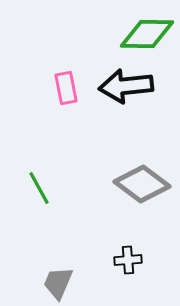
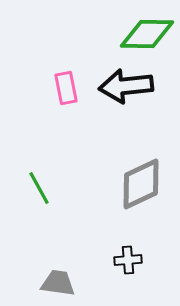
gray diamond: moved 1 px left; rotated 62 degrees counterclockwise
gray trapezoid: rotated 75 degrees clockwise
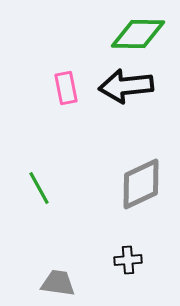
green diamond: moved 9 px left
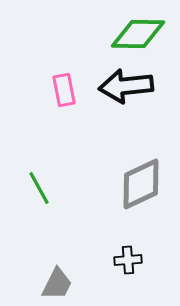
pink rectangle: moved 2 px left, 2 px down
gray trapezoid: moved 1 px left, 1 px down; rotated 108 degrees clockwise
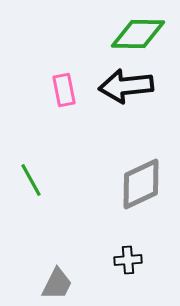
green line: moved 8 px left, 8 px up
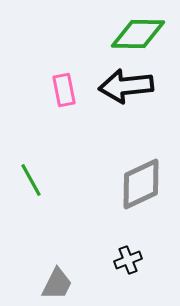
black cross: rotated 16 degrees counterclockwise
